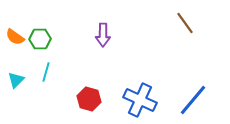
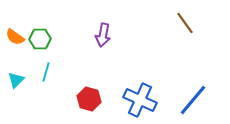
purple arrow: rotated 10 degrees clockwise
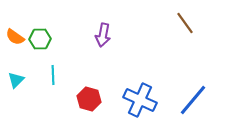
cyan line: moved 7 px right, 3 px down; rotated 18 degrees counterclockwise
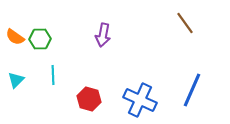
blue line: moved 1 px left, 10 px up; rotated 16 degrees counterclockwise
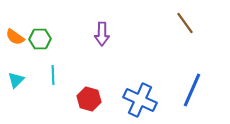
purple arrow: moved 1 px left, 1 px up; rotated 10 degrees counterclockwise
